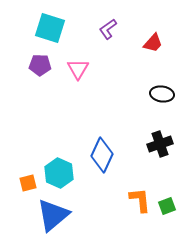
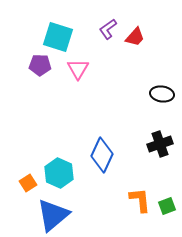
cyan square: moved 8 px right, 9 px down
red trapezoid: moved 18 px left, 6 px up
orange square: rotated 18 degrees counterclockwise
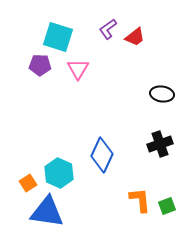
red trapezoid: rotated 10 degrees clockwise
blue triangle: moved 6 px left, 3 px up; rotated 48 degrees clockwise
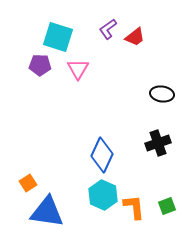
black cross: moved 2 px left, 1 px up
cyan hexagon: moved 44 px right, 22 px down
orange L-shape: moved 6 px left, 7 px down
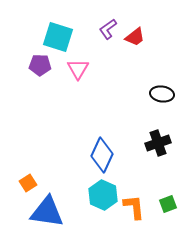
green square: moved 1 px right, 2 px up
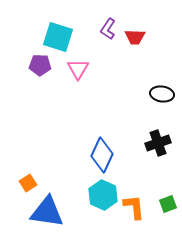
purple L-shape: rotated 20 degrees counterclockwise
red trapezoid: rotated 40 degrees clockwise
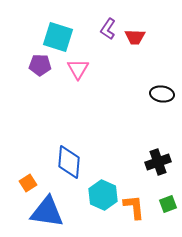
black cross: moved 19 px down
blue diamond: moved 33 px left, 7 px down; rotated 20 degrees counterclockwise
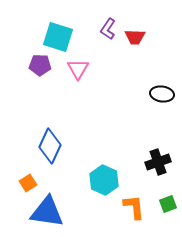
blue diamond: moved 19 px left, 16 px up; rotated 20 degrees clockwise
cyan hexagon: moved 1 px right, 15 px up
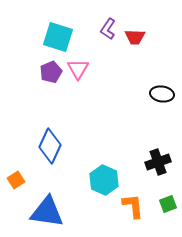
purple pentagon: moved 11 px right, 7 px down; rotated 25 degrees counterclockwise
orange square: moved 12 px left, 3 px up
orange L-shape: moved 1 px left, 1 px up
